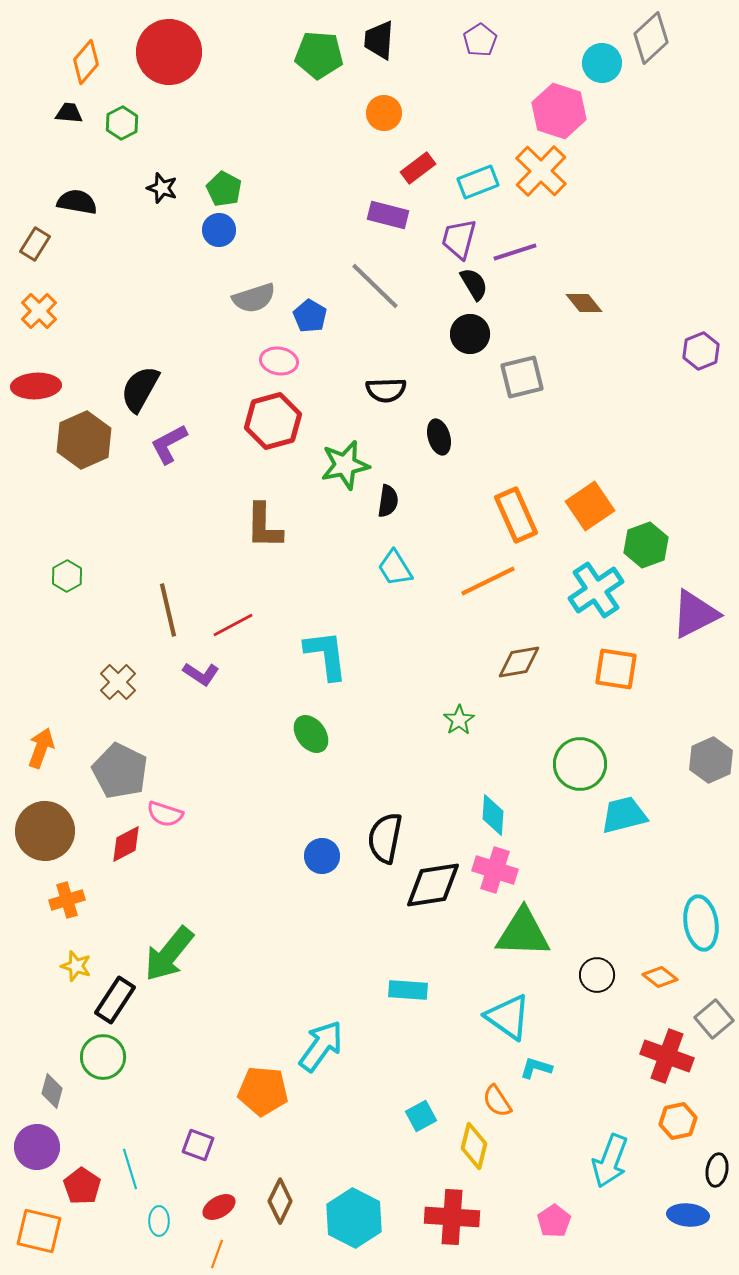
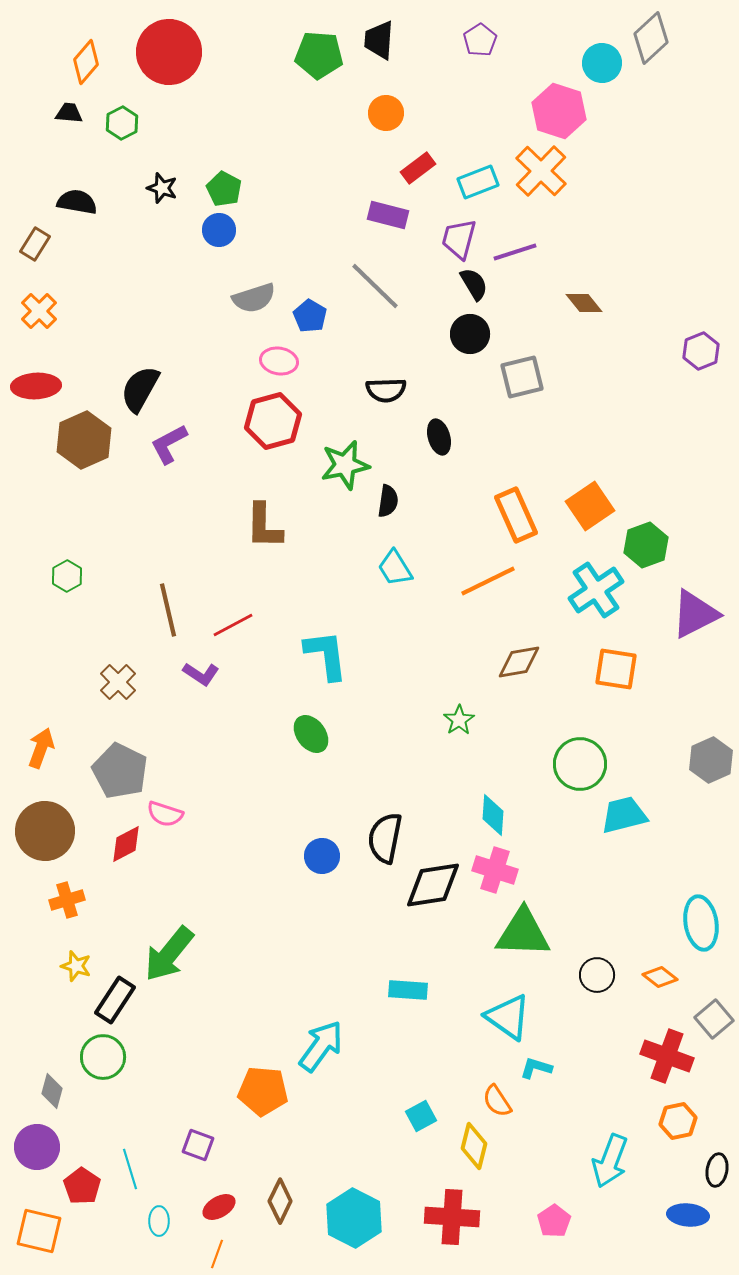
orange circle at (384, 113): moved 2 px right
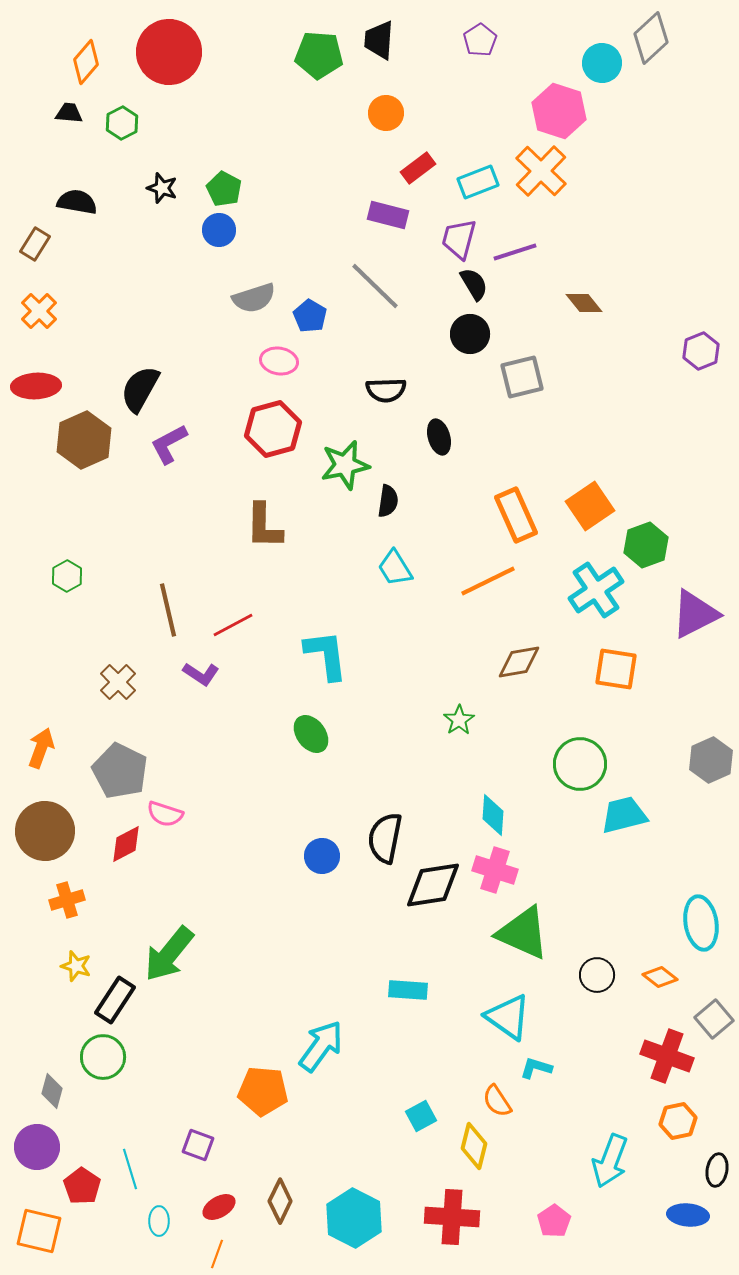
red hexagon at (273, 421): moved 8 px down
green triangle at (523, 933): rotated 22 degrees clockwise
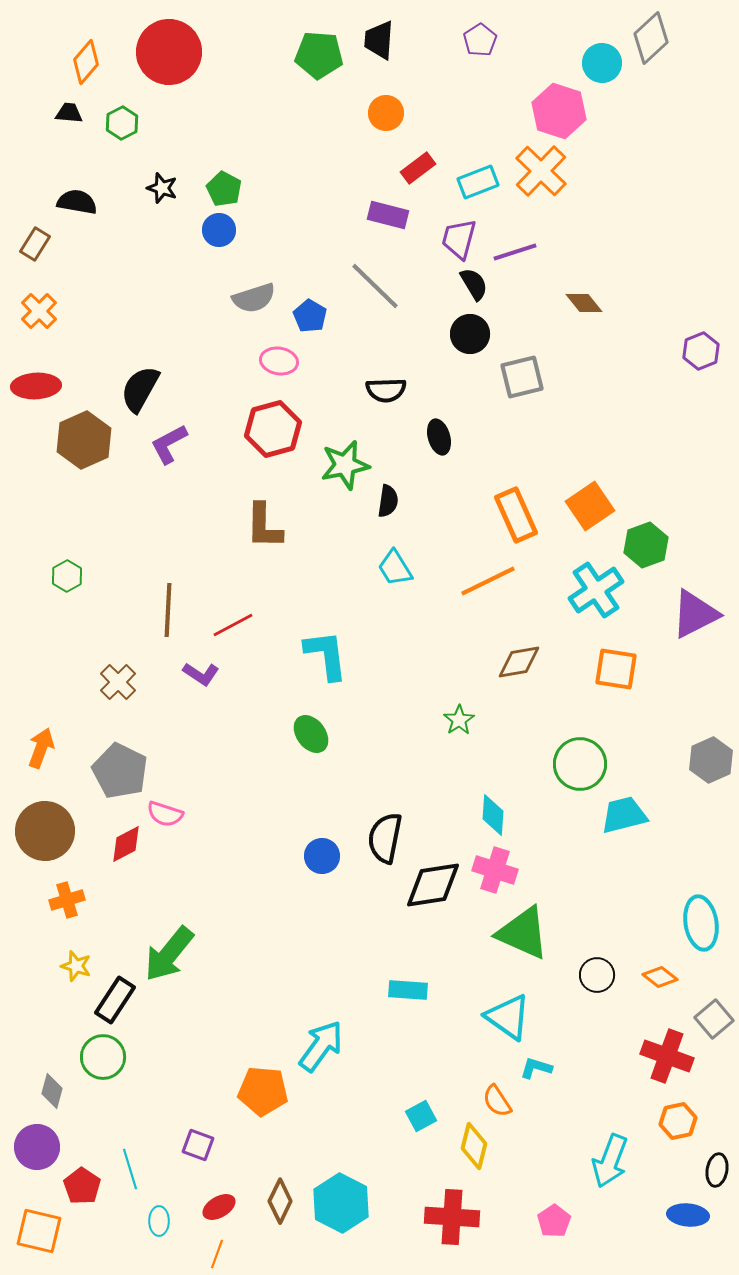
brown line at (168, 610): rotated 16 degrees clockwise
cyan hexagon at (354, 1218): moved 13 px left, 15 px up
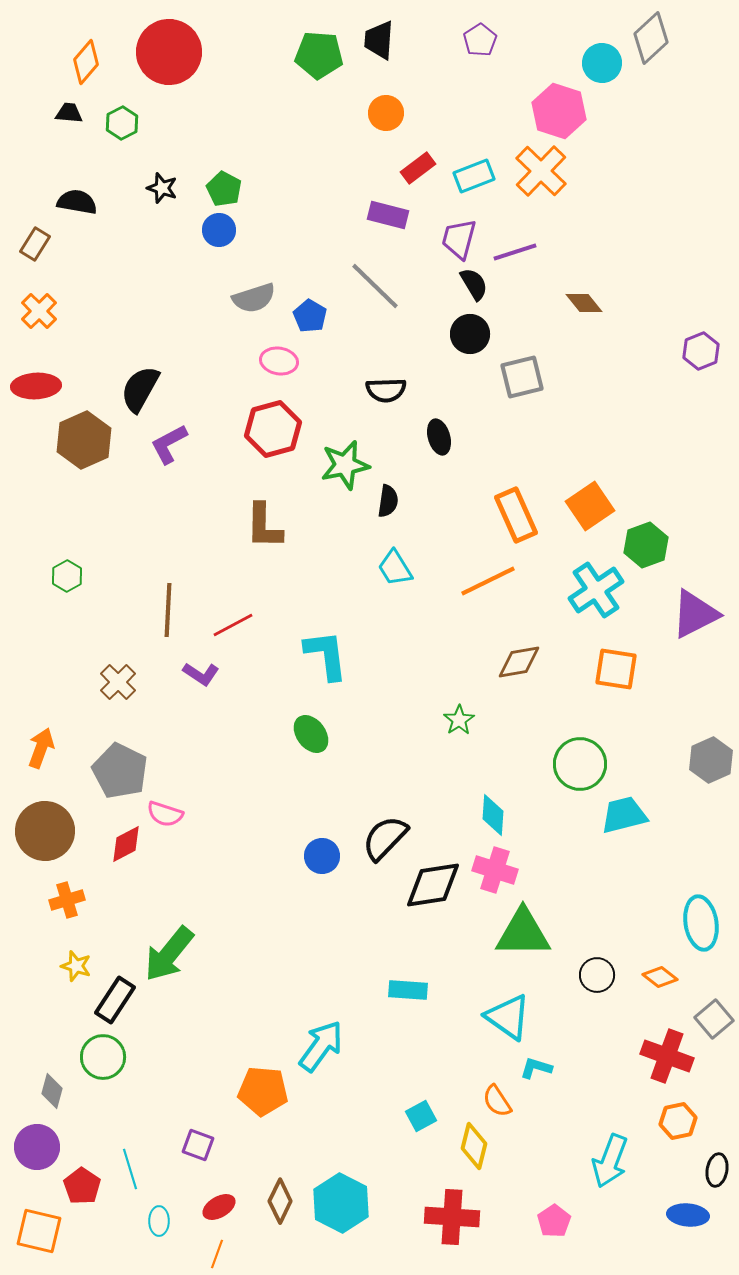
cyan rectangle at (478, 182): moved 4 px left, 6 px up
black semicircle at (385, 838): rotated 33 degrees clockwise
green triangle at (523, 933): rotated 24 degrees counterclockwise
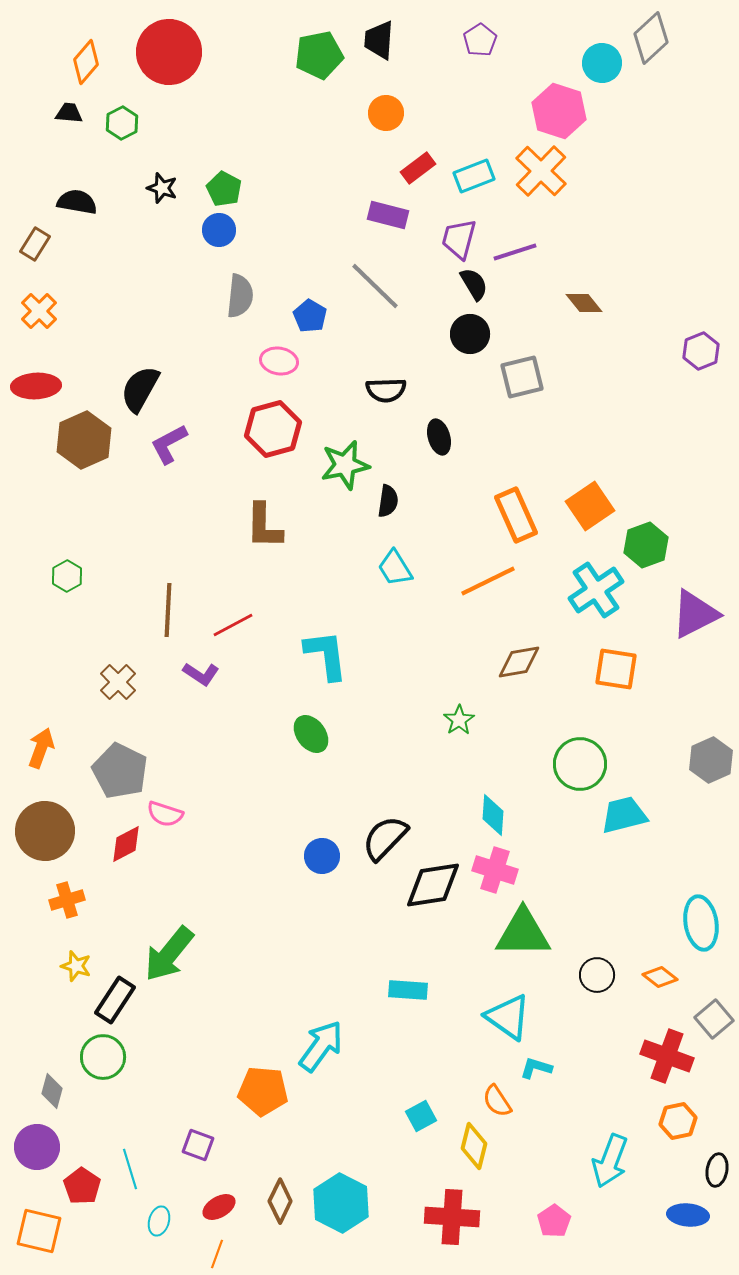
green pentagon at (319, 55): rotated 15 degrees counterclockwise
gray semicircle at (254, 298): moved 14 px left, 2 px up; rotated 66 degrees counterclockwise
cyan ellipse at (159, 1221): rotated 16 degrees clockwise
